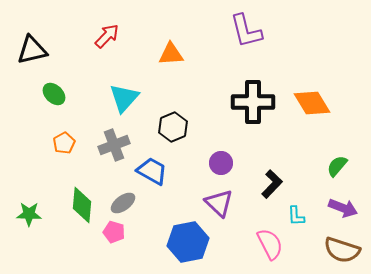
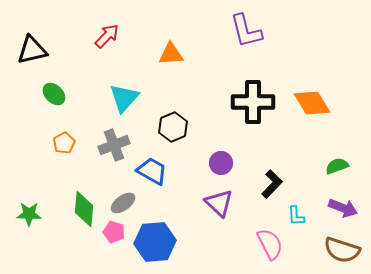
green semicircle: rotated 30 degrees clockwise
green diamond: moved 2 px right, 4 px down
blue hexagon: moved 33 px left; rotated 6 degrees clockwise
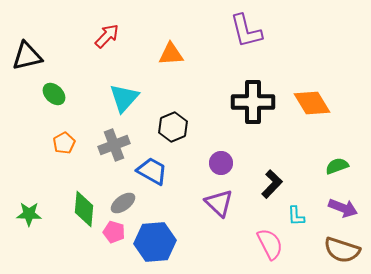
black triangle: moved 5 px left, 6 px down
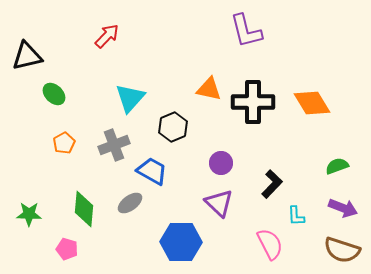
orange triangle: moved 38 px right, 35 px down; rotated 16 degrees clockwise
cyan triangle: moved 6 px right
gray ellipse: moved 7 px right
pink pentagon: moved 47 px left, 17 px down
blue hexagon: moved 26 px right; rotated 6 degrees clockwise
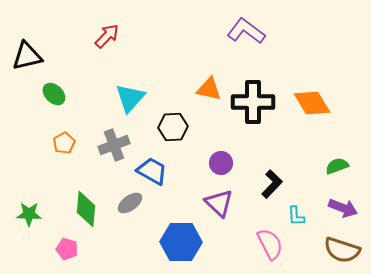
purple L-shape: rotated 141 degrees clockwise
black hexagon: rotated 20 degrees clockwise
green diamond: moved 2 px right
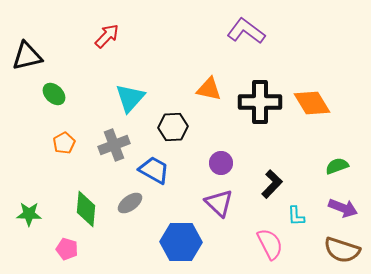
black cross: moved 7 px right
blue trapezoid: moved 2 px right, 1 px up
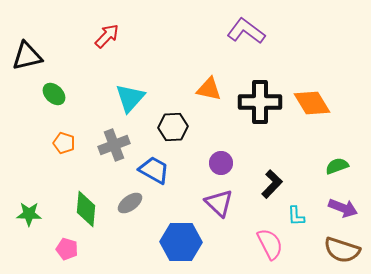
orange pentagon: rotated 25 degrees counterclockwise
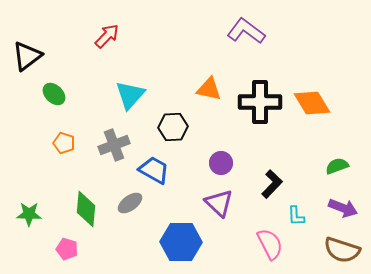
black triangle: rotated 24 degrees counterclockwise
cyan triangle: moved 3 px up
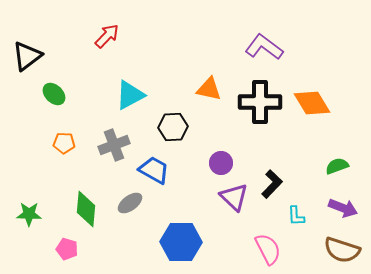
purple L-shape: moved 18 px right, 16 px down
cyan triangle: rotated 20 degrees clockwise
orange pentagon: rotated 15 degrees counterclockwise
purple triangle: moved 15 px right, 6 px up
pink semicircle: moved 2 px left, 5 px down
